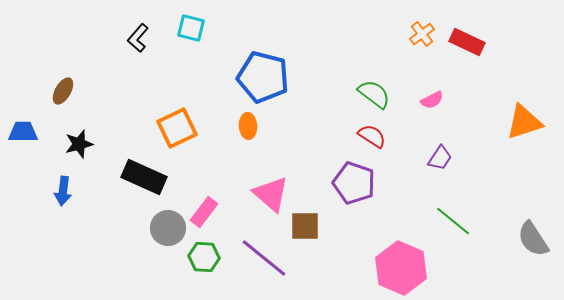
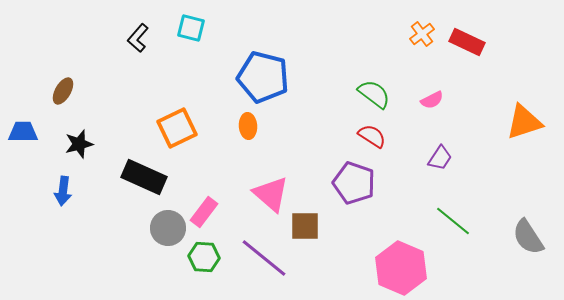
gray semicircle: moved 5 px left, 2 px up
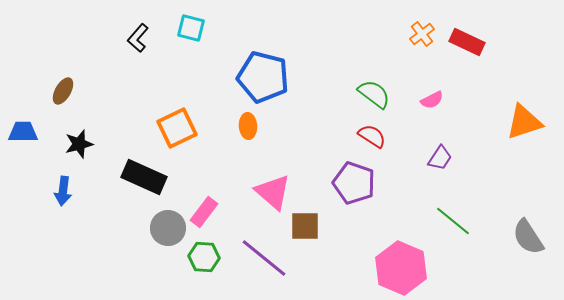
pink triangle: moved 2 px right, 2 px up
